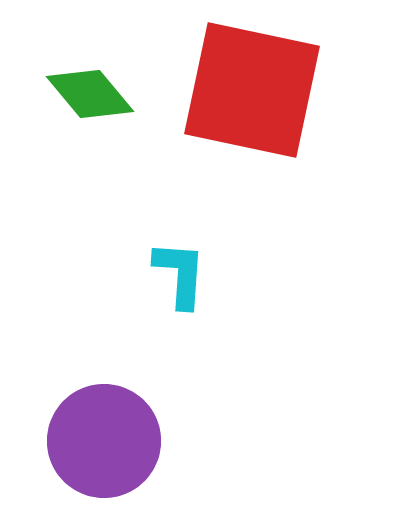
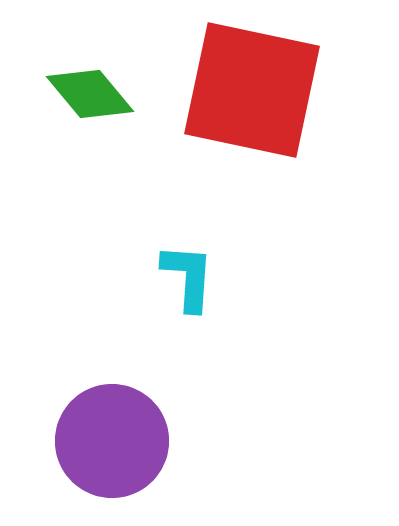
cyan L-shape: moved 8 px right, 3 px down
purple circle: moved 8 px right
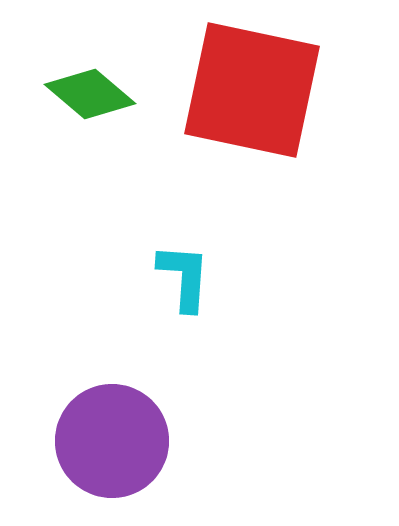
green diamond: rotated 10 degrees counterclockwise
cyan L-shape: moved 4 px left
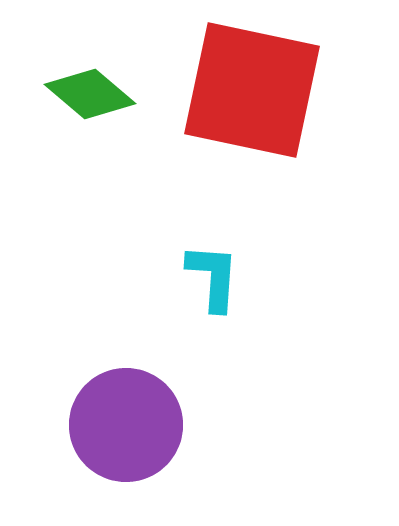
cyan L-shape: moved 29 px right
purple circle: moved 14 px right, 16 px up
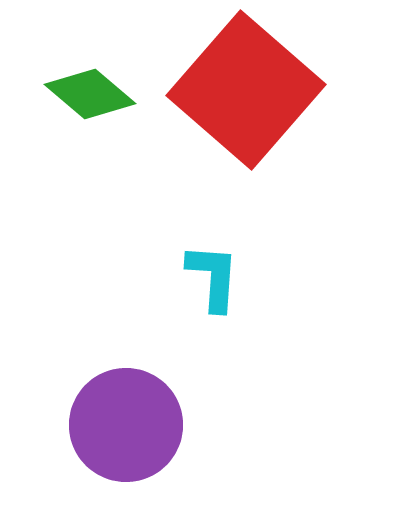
red square: moved 6 px left; rotated 29 degrees clockwise
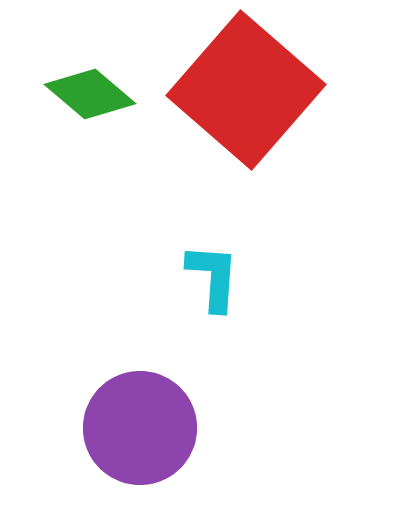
purple circle: moved 14 px right, 3 px down
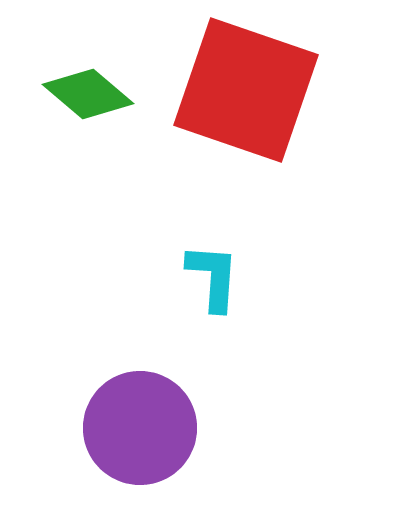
red square: rotated 22 degrees counterclockwise
green diamond: moved 2 px left
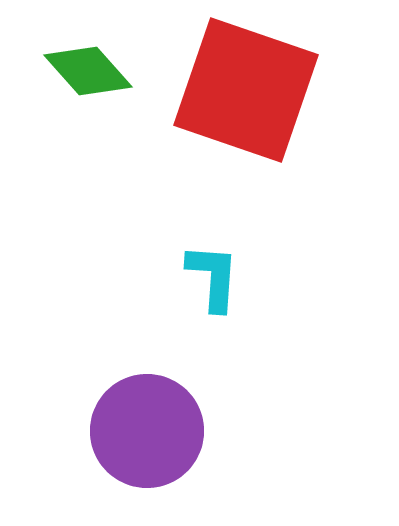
green diamond: moved 23 px up; rotated 8 degrees clockwise
purple circle: moved 7 px right, 3 px down
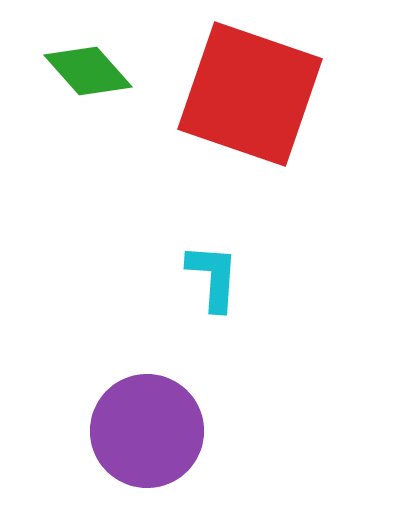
red square: moved 4 px right, 4 px down
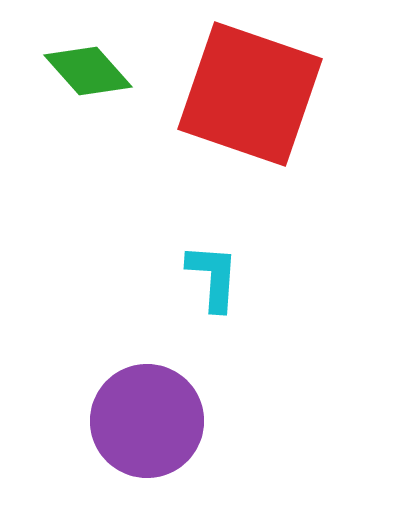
purple circle: moved 10 px up
